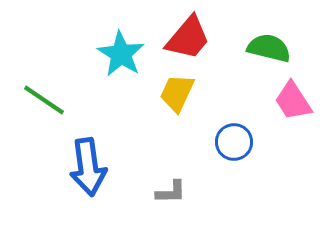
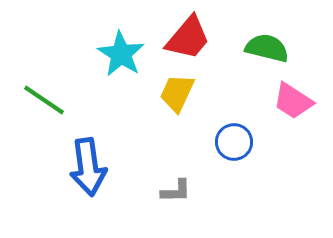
green semicircle: moved 2 px left
pink trapezoid: rotated 24 degrees counterclockwise
gray L-shape: moved 5 px right, 1 px up
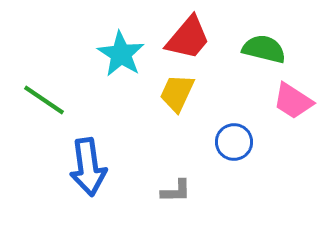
green semicircle: moved 3 px left, 1 px down
